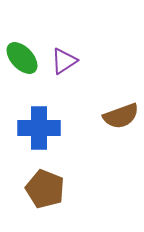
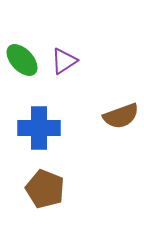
green ellipse: moved 2 px down
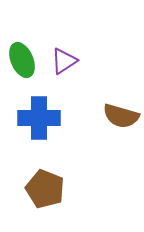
green ellipse: rotated 20 degrees clockwise
brown semicircle: rotated 36 degrees clockwise
blue cross: moved 10 px up
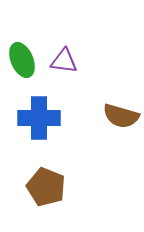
purple triangle: rotated 40 degrees clockwise
brown pentagon: moved 1 px right, 2 px up
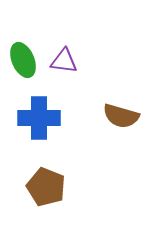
green ellipse: moved 1 px right
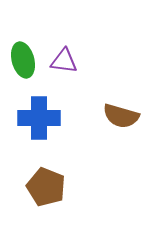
green ellipse: rotated 8 degrees clockwise
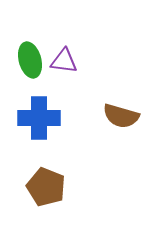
green ellipse: moved 7 px right
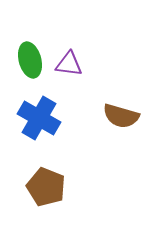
purple triangle: moved 5 px right, 3 px down
blue cross: rotated 30 degrees clockwise
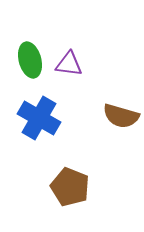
brown pentagon: moved 24 px right
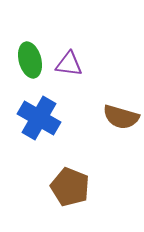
brown semicircle: moved 1 px down
